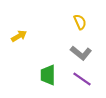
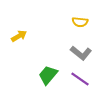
yellow semicircle: rotated 119 degrees clockwise
green trapezoid: rotated 40 degrees clockwise
purple line: moved 2 px left
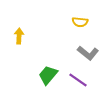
yellow arrow: rotated 56 degrees counterclockwise
gray L-shape: moved 7 px right
purple line: moved 2 px left, 1 px down
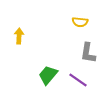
gray L-shape: rotated 60 degrees clockwise
